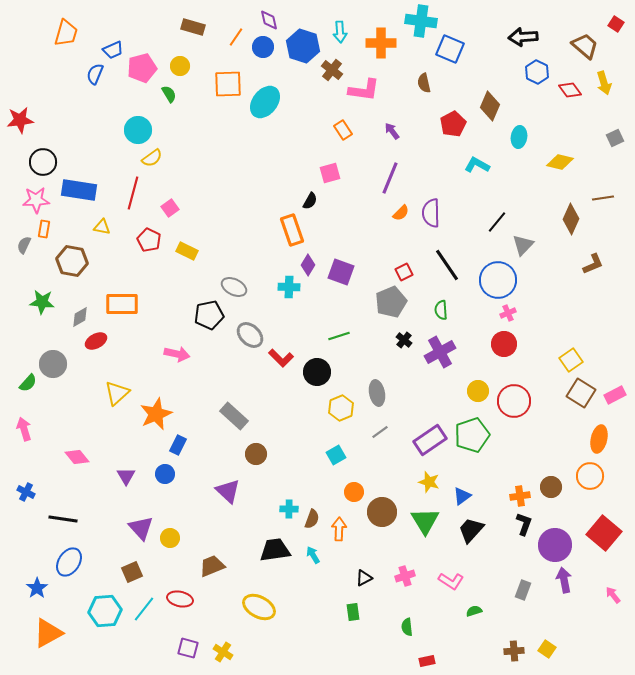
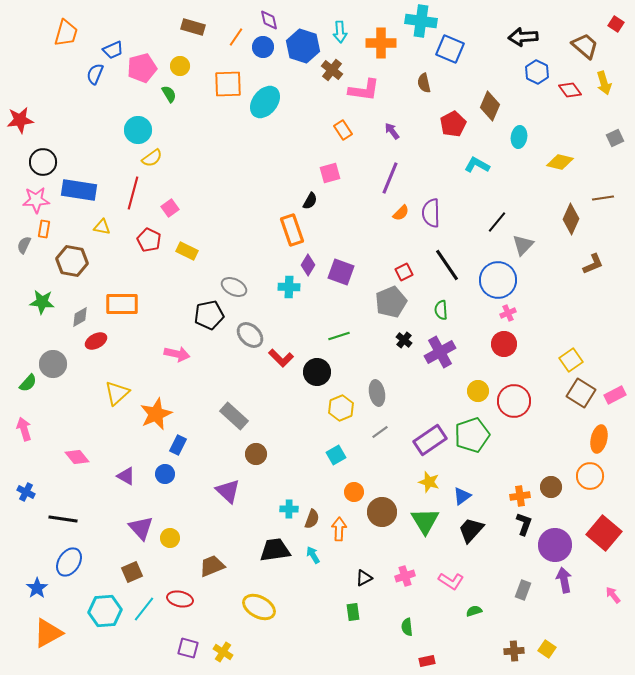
purple triangle at (126, 476): rotated 30 degrees counterclockwise
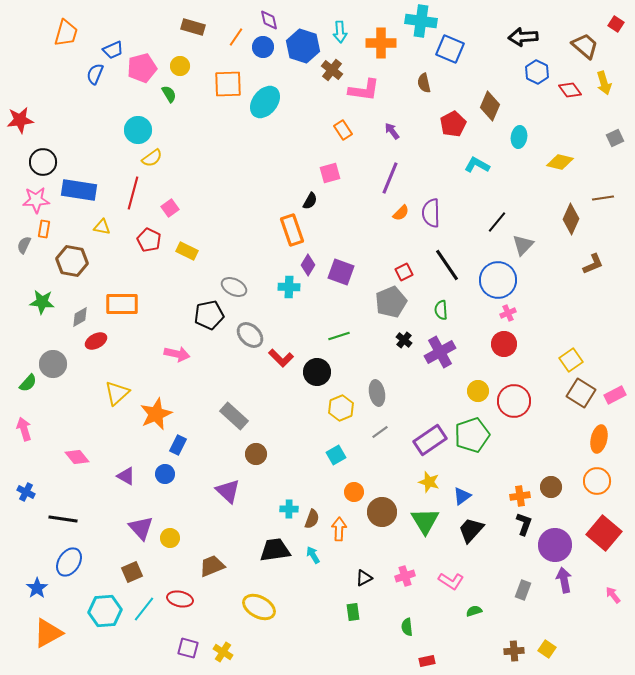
orange circle at (590, 476): moved 7 px right, 5 px down
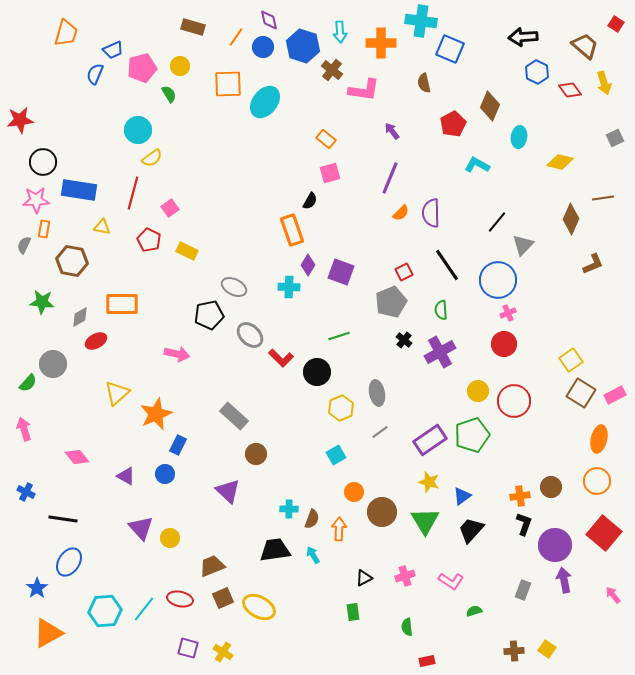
orange rectangle at (343, 130): moved 17 px left, 9 px down; rotated 18 degrees counterclockwise
brown square at (132, 572): moved 91 px right, 26 px down
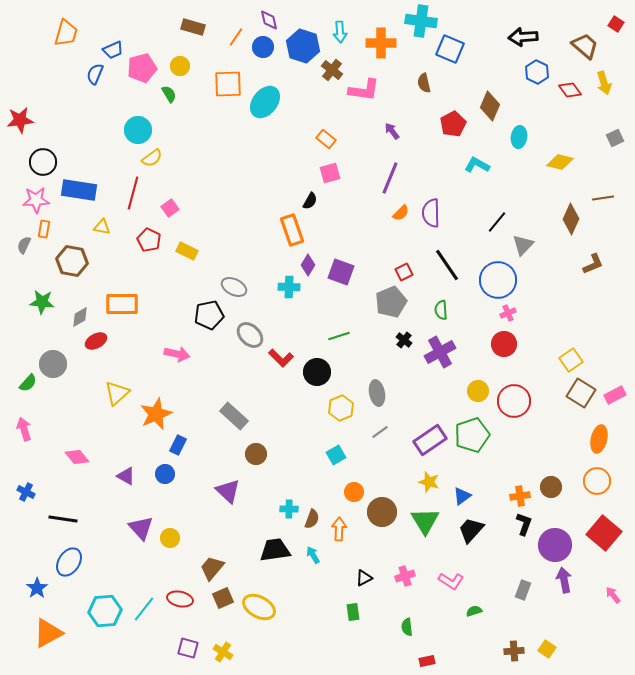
brown trapezoid at (212, 566): moved 2 px down; rotated 28 degrees counterclockwise
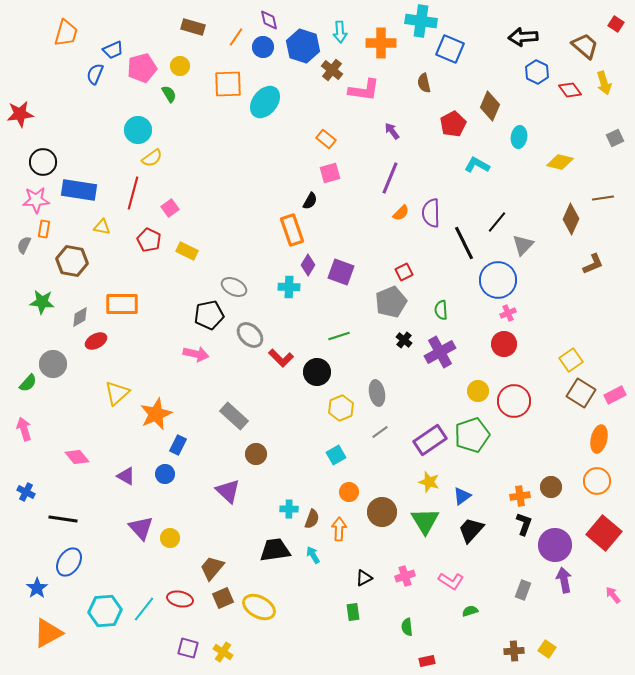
red star at (20, 120): moved 6 px up
black line at (447, 265): moved 17 px right, 22 px up; rotated 8 degrees clockwise
pink arrow at (177, 354): moved 19 px right
orange circle at (354, 492): moved 5 px left
green semicircle at (474, 611): moved 4 px left
